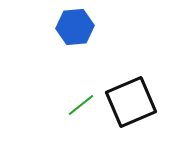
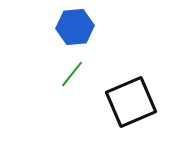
green line: moved 9 px left, 31 px up; rotated 12 degrees counterclockwise
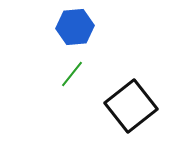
black square: moved 4 px down; rotated 15 degrees counterclockwise
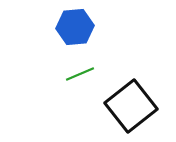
green line: moved 8 px right; rotated 28 degrees clockwise
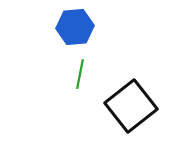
green line: rotated 56 degrees counterclockwise
